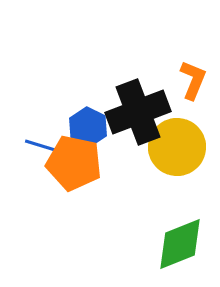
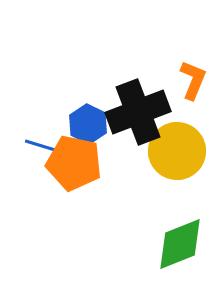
blue hexagon: moved 3 px up
yellow circle: moved 4 px down
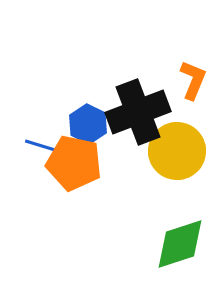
green diamond: rotated 4 degrees clockwise
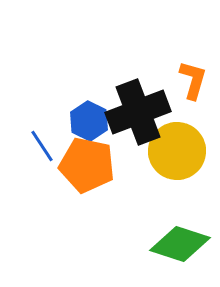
orange L-shape: rotated 6 degrees counterclockwise
blue hexagon: moved 1 px right, 3 px up
blue line: rotated 40 degrees clockwise
orange pentagon: moved 13 px right, 2 px down
green diamond: rotated 36 degrees clockwise
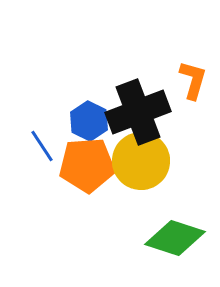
yellow circle: moved 36 px left, 10 px down
orange pentagon: rotated 16 degrees counterclockwise
green diamond: moved 5 px left, 6 px up
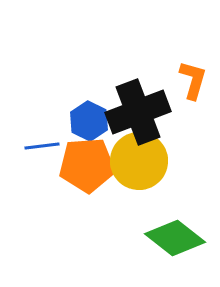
blue line: rotated 64 degrees counterclockwise
yellow circle: moved 2 px left
green diamond: rotated 20 degrees clockwise
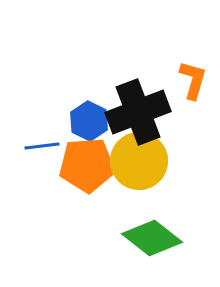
green diamond: moved 23 px left
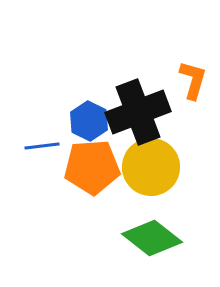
yellow circle: moved 12 px right, 6 px down
orange pentagon: moved 5 px right, 2 px down
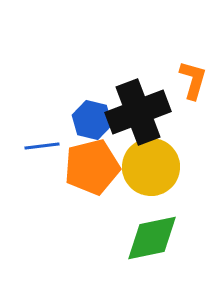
blue hexagon: moved 3 px right, 1 px up; rotated 12 degrees counterclockwise
orange pentagon: rotated 10 degrees counterclockwise
green diamond: rotated 50 degrees counterclockwise
